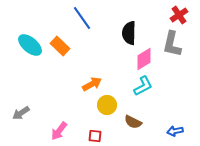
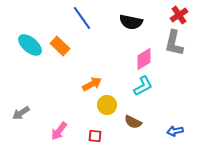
black semicircle: moved 2 px right, 11 px up; rotated 80 degrees counterclockwise
gray L-shape: moved 2 px right, 1 px up
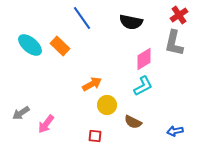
pink arrow: moved 13 px left, 7 px up
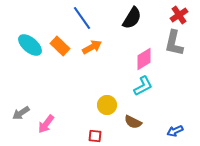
black semicircle: moved 1 px right, 4 px up; rotated 70 degrees counterclockwise
orange arrow: moved 37 px up
blue arrow: rotated 14 degrees counterclockwise
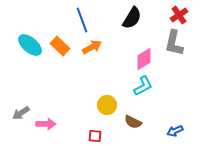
blue line: moved 2 px down; rotated 15 degrees clockwise
pink arrow: rotated 126 degrees counterclockwise
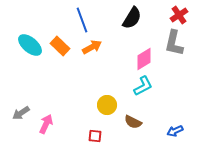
pink arrow: rotated 66 degrees counterclockwise
